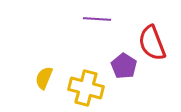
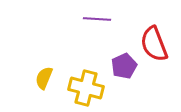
red semicircle: moved 2 px right, 1 px down
purple pentagon: rotated 15 degrees clockwise
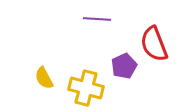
yellow semicircle: rotated 50 degrees counterclockwise
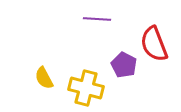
purple pentagon: moved 1 px up; rotated 20 degrees counterclockwise
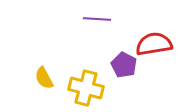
red semicircle: rotated 102 degrees clockwise
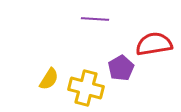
purple line: moved 2 px left
purple pentagon: moved 3 px left, 3 px down; rotated 15 degrees clockwise
yellow semicircle: moved 5 px right, 1 px down; rotated 120 degrees counterclockwise
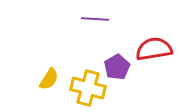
red semicircle: moved 5 px down
purple pentagon: moved 4 px left, 1 px up
yellow cross: moved 2 px right
